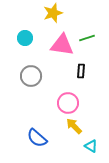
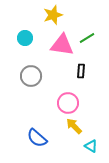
yellow star: moved 2 px down
green line: rotated 14 degrees counterclockwise
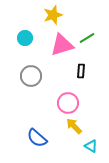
pink triangle: rotated 25 degrees counterclockwise
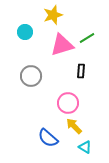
cyan circle: moved 6 px up
blue semicircle: moved 11 px right
cyan triangle: moved 6 px left, 1 px down
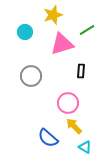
green line: moved 8 px up
pink triangle: moved 1 px up
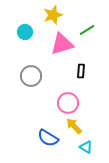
blue semicircle: rotated 10 degrees counterclockwise
cyan triangle: moved 1 px right
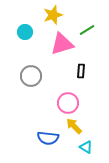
blue semicircle: rotated 25 degrees counterclockwise
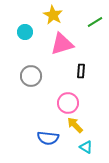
yellow star: rotated 24 degrees counterclockwise
green line: moved 8 px right, 8 px up
yellow arrow: moved 1 px right, 1 px up
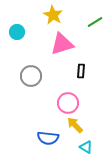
cyan circle: moved 8 px left
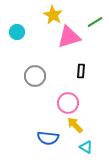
pink triangle: moved 7 px right, 7 px up
gray circle: moved 4 px right
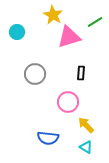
black rectangle: moved 2 px down
gray circle: moved 2 px up
pink circle: moved 1 px up
yellow arrow: moved 11 px right
